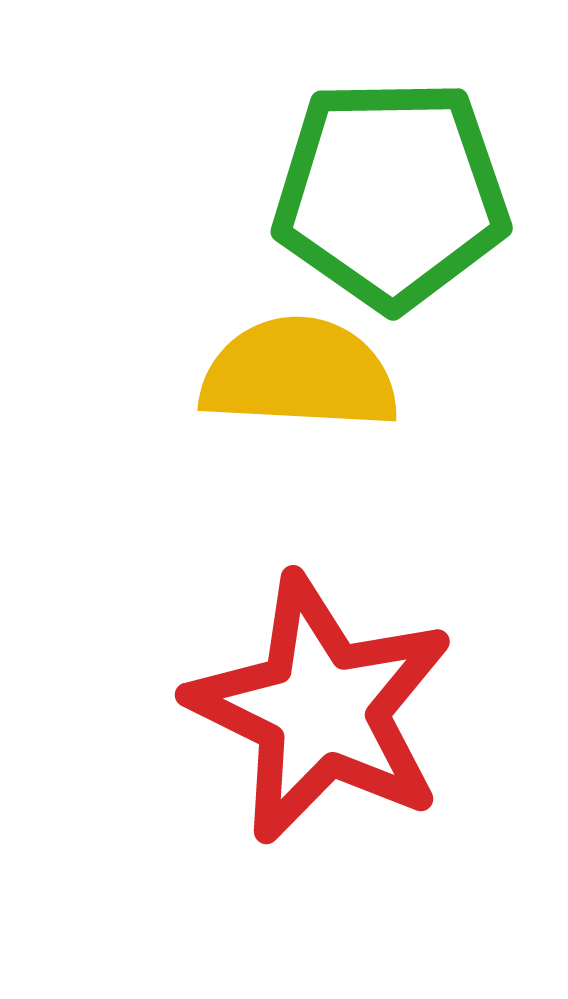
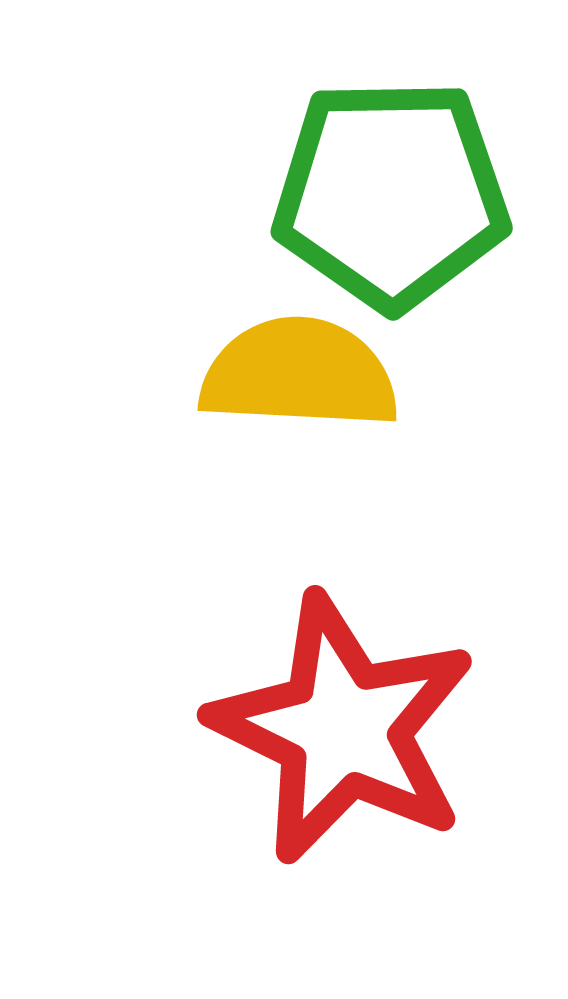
red star: moved 22 px right, 20 px down
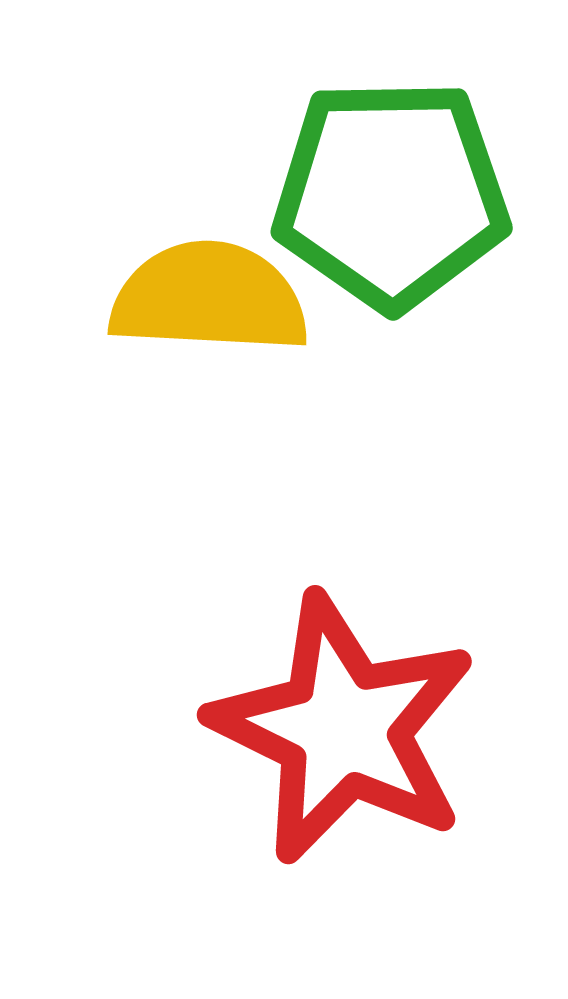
yellow semicircle: moved 90 px left, 76 px up
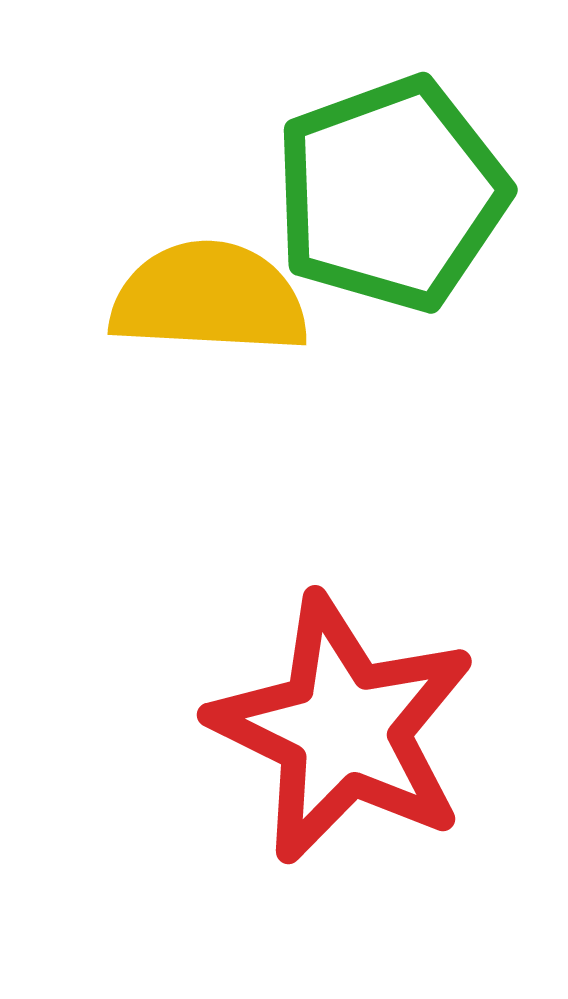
green pentagon: rotated 19 degrees counterclockwise
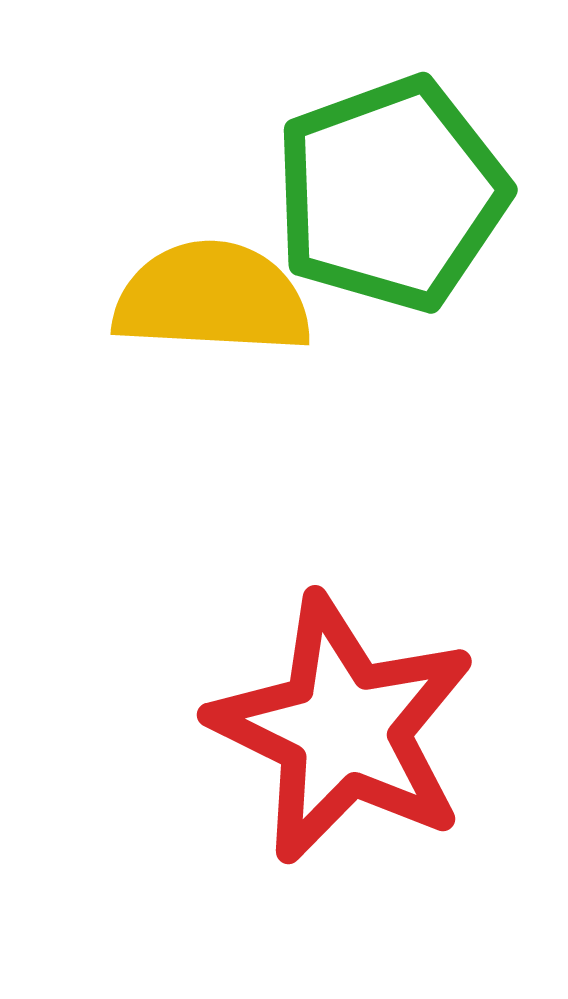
yellow semicircle: moved 3 px right
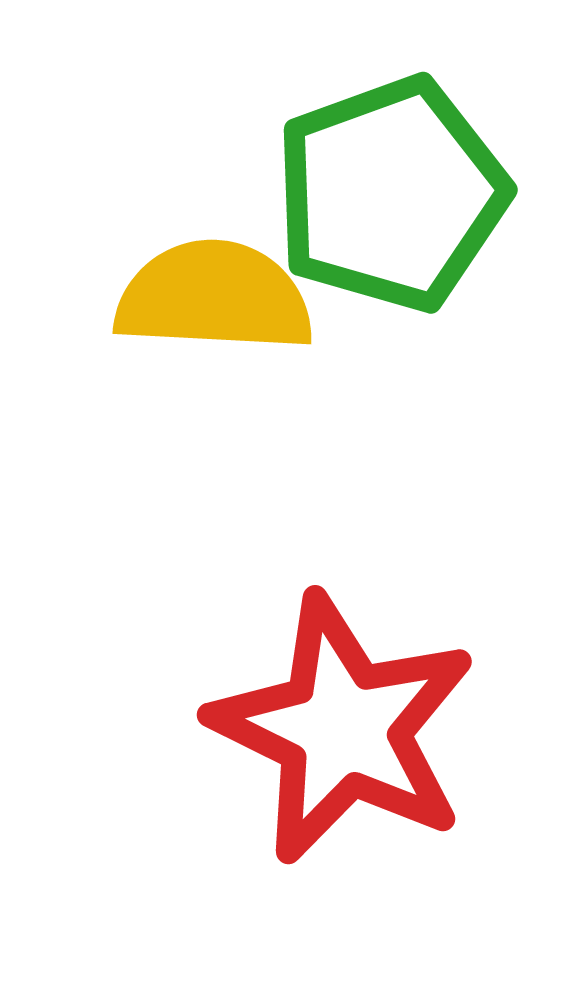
yellow semicircle: moved 2 px right, 1 px up
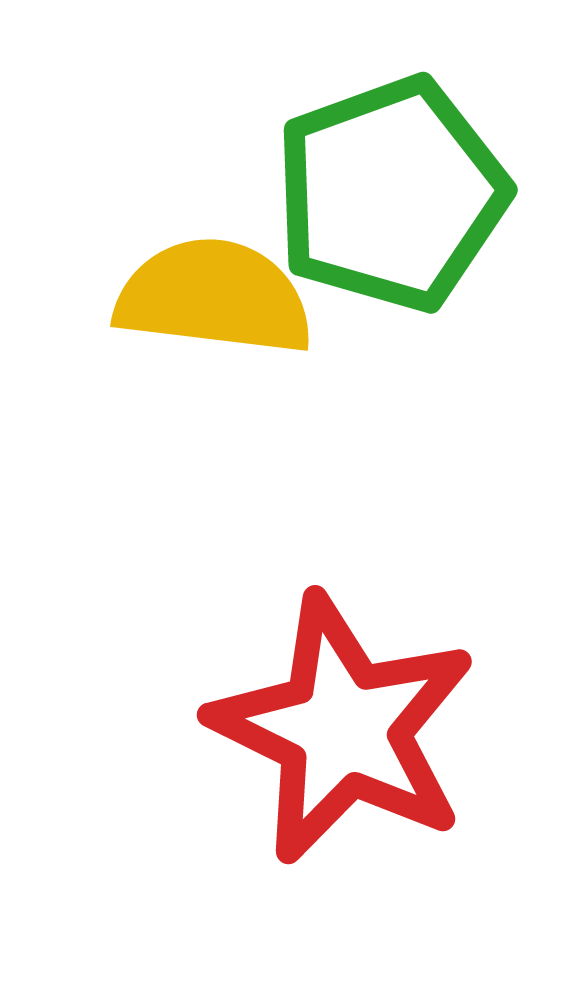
yellow semicircle: rotated 4 degrees clockwise
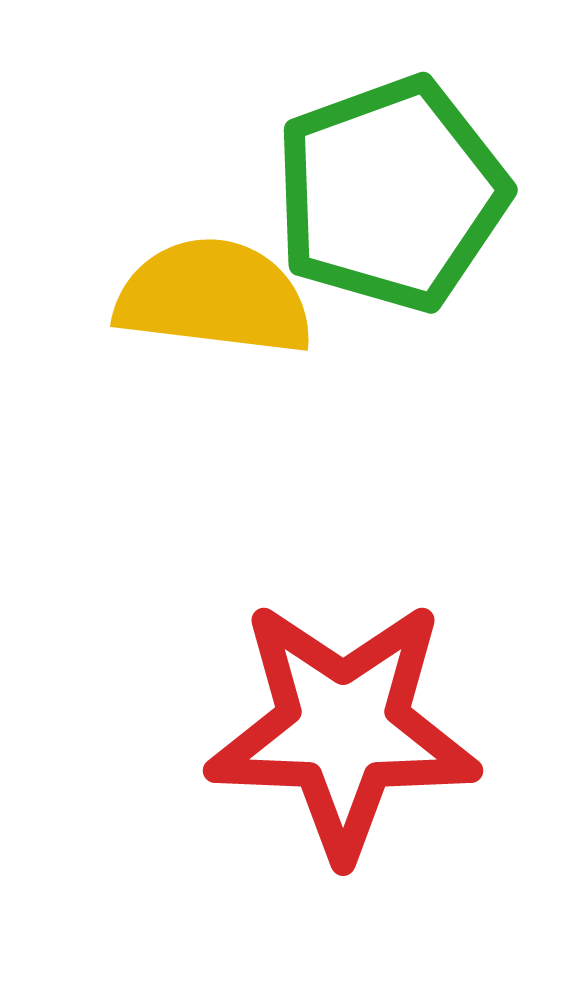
red star: rotated 24 degrees counterclockwise
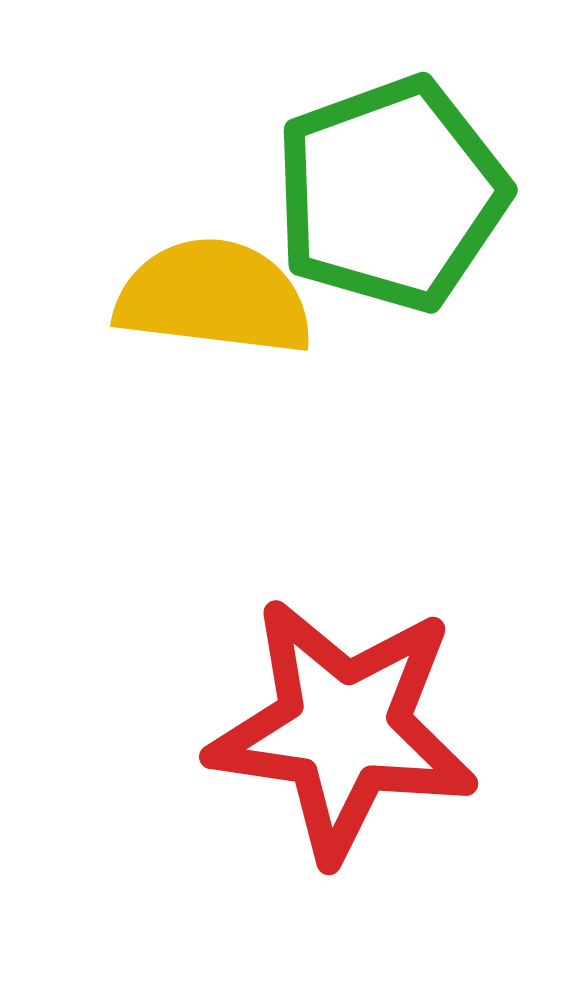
red star: rotated 6 degrees clockwise
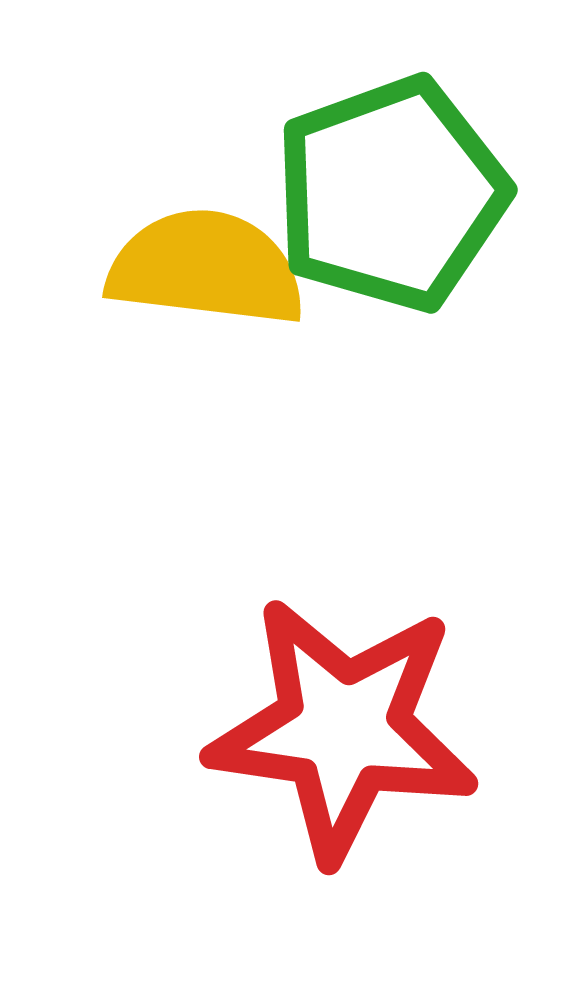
yellow semicircle: moved 8 px left, 29 px up
